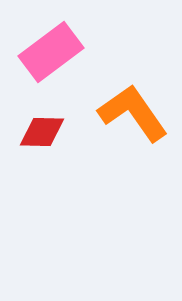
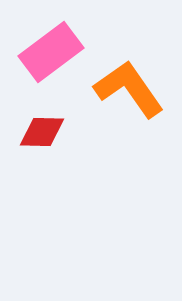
orange L-shape: moved 4 px left, 24 px up
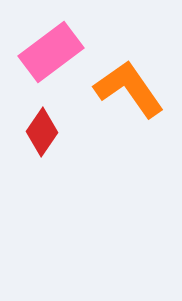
red diamond: rotated 57 degrees counterclockwise
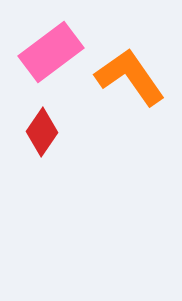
orange L-shape: moved 1 px right, 12 px up
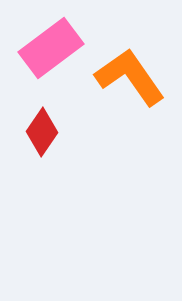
pink rectangle: moved 4 px up
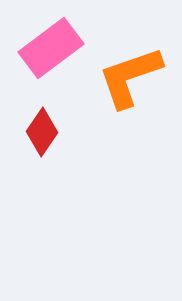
orange L-shape: rotated 74 degrees counterclockwise
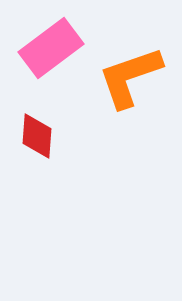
red diamond: moved 5 px left, 4 px down; rotated 30 degrees counterclockwise
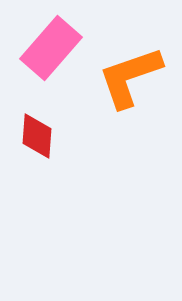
pink rectangle: rotated 12 degrees counterclockwise
